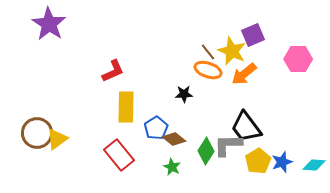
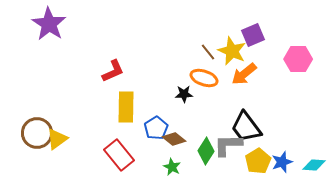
orange ellipse: moved 4 px left, 8 px down
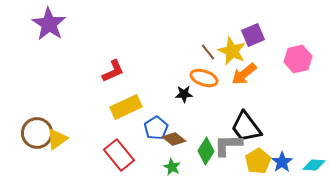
pink hexagon: rotated 12 degrees counterclockwise
yellow rectangle: rotated 64 degrees clockwise
blue star: rotated 15 degrees counterclockwise
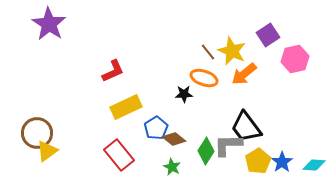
purple square: moved 15 px right; rotated 10 degrees counterclockwise
pink hexagon: moved 3 px left
yellow triangle: moved 10 px left, 12 px down
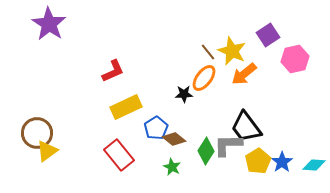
orange ellipse: rotated 72 degrees counterclockwise
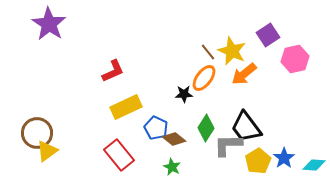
blue pentagon: rotated 15 degrees counterclockwise
green diamond: moved 23 px up
blue star: moved 2 px right, 4 px up
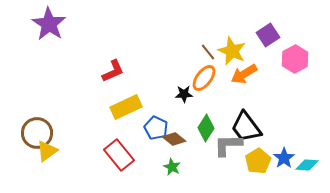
pink hexagon: rotated 16 degrees counterclockwise
orange arrow: rotated 8 degrees clockwise
cyan diamond: moved 7 px left
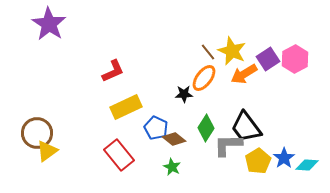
purple square: moved 24 px down
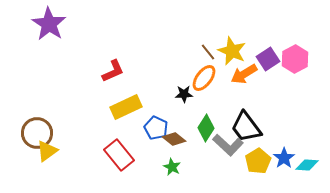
gray L-shape: rotated 136 degrees counterclockwise
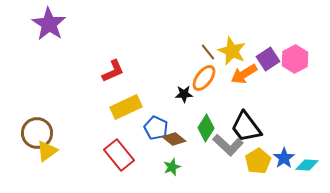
green star: rotated 24 degrees clockwise
